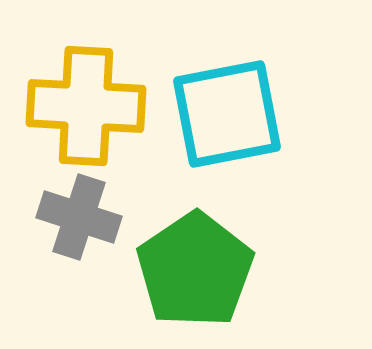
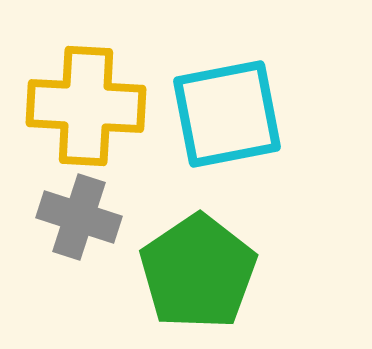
green pentagon: moved 3 px right, 2 px down
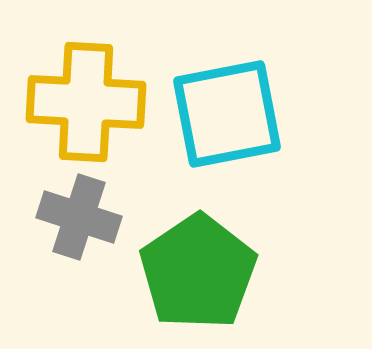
yellow cross: moved 4 px up
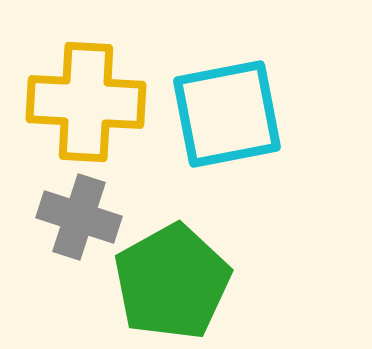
green pentagon: moved 26 px left, 10 px down; rotated 5 degrees clockwise
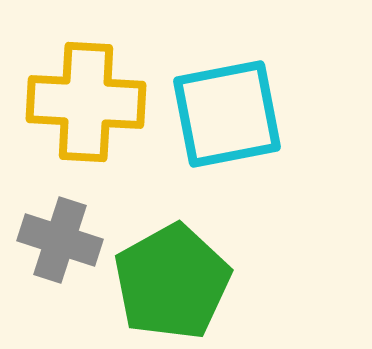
gray cross: moved 19 px left, 23 px down
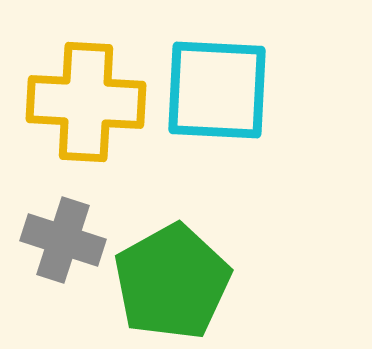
cyan square: moved 10 px left, 24 px up; rotated 14 degrees clockwise
gray cross: moved 3 px right
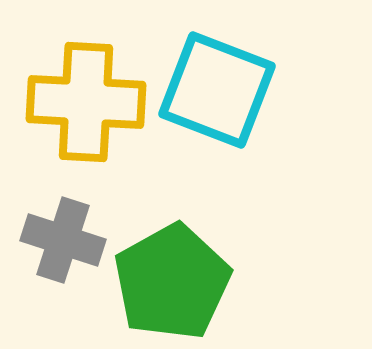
cyan square: rotated 18 degrees clockwise
